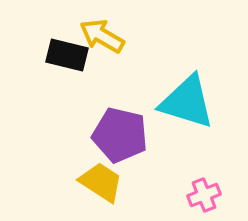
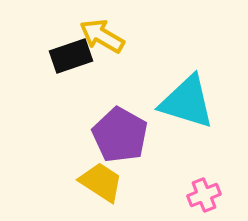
black rectangle: moved 4 px right, 1 px down; rotated 33 degrees counterclockwise
purple pentagon: rotated 16 degrees clockwise
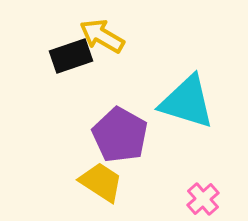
pink cross: moved 1 px left, 4 px down; rotated 20 degrees counterclockwise
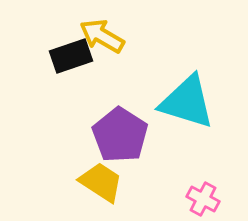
purple pentagon: rotated 4 degrees clockwise
pink cross: rotated 20 degrees counterclockwise
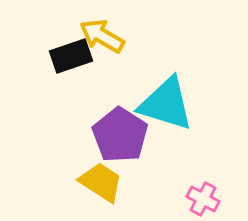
cyan triangle: moved 21 px left, 2 px down
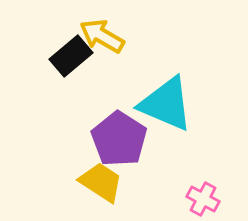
black rectangle: rotated 21 degrees counterclockwise
cyan triangle: rotated 6 degrees clockwise
purple pentagon: moved 1 px left, 4 px down
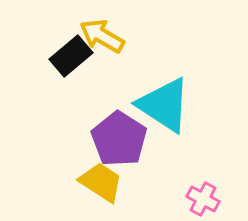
cyan triangle: moved 2 px left, 1 px down; rotated 10 degrees clockwise
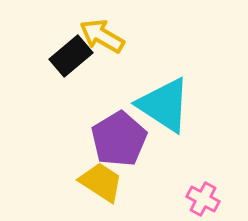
purple pentagon: rotated 8 degrees clockwise
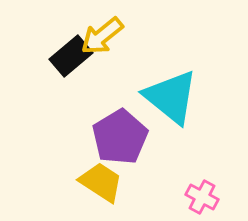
yellow arrow: rotated 69 degrees counterclockwise
cyan triangle: moved 7 px right, 8 px up; rotated 6 degrees clockwise
purple pentagon: moved 1 px right, 2 px up
pink cross: moved 1 px left, 2 px up
